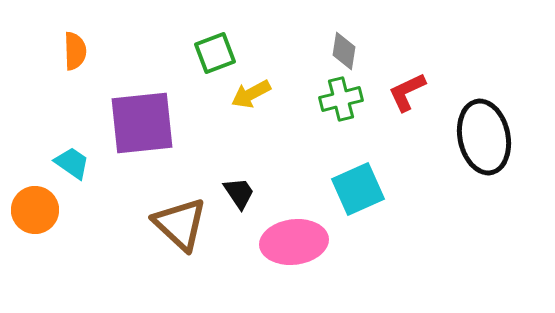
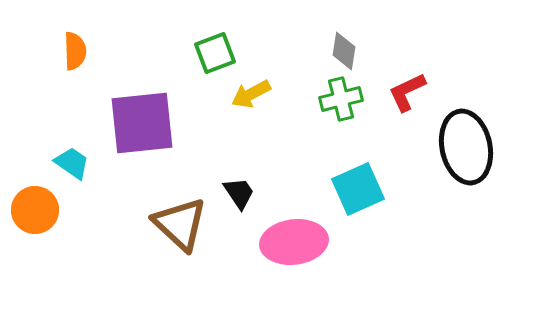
black ellipse: moved 18 px left, 10 px down
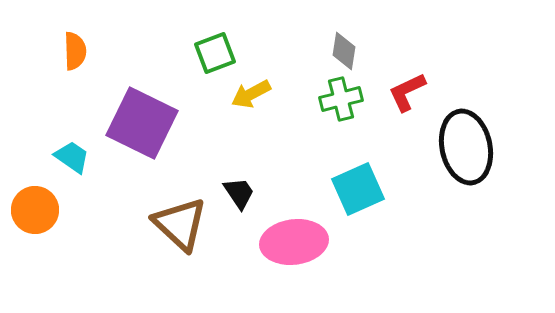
purple square: rotated 32 degrees clockwise
cyan trapezoid: moved 6 px up
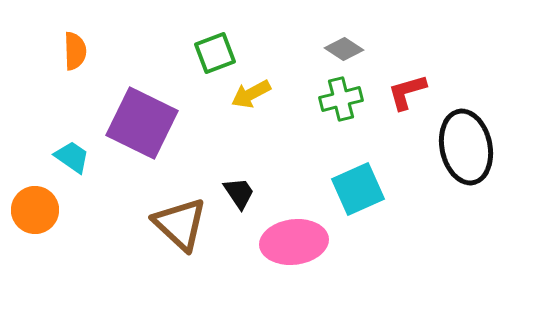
gray diamond: moved 2 px up; rotated 66 degrees counterclockwise
red L-shape: rotated 9 degrees clockwise
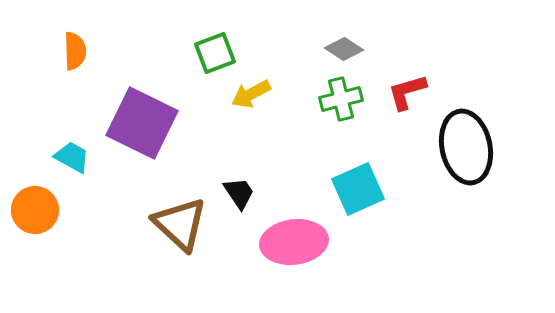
cyan trapezoid: rotated 6 degrees counterclockwise
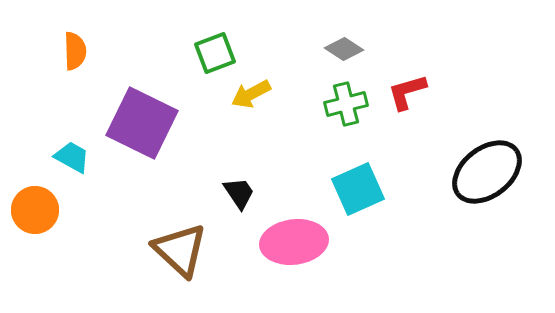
green cross: moved 5 px right, 5 px down
black ellipse: moved 21 px right, 25 px down; rotated 64 degrees clockwise
brown triangle: moved 26 px down
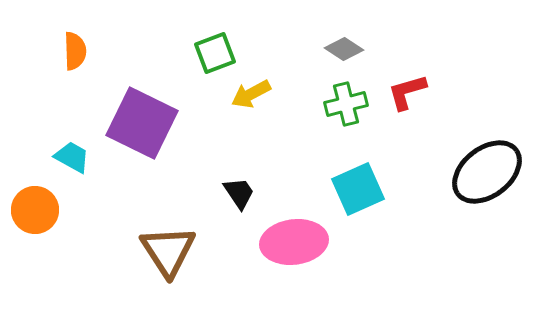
brown triangle: moved 12 px left, 1 px down; rotated 14 degrees clockwise
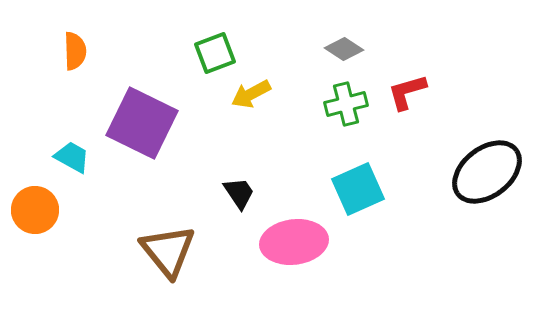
brown triangle: rotated 6 degrees counterclockwise
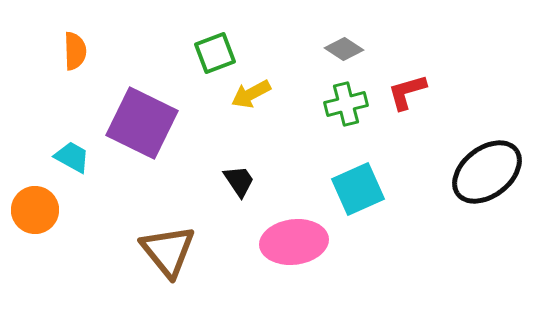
black trapezoid: moved 12 px up
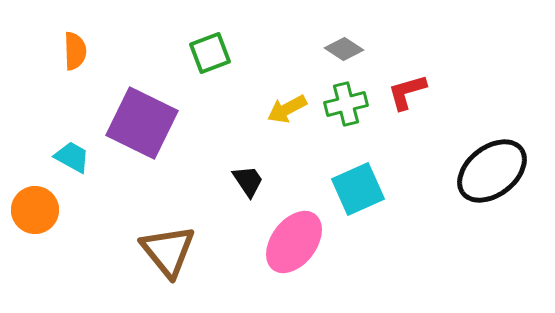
green square: moved 5 px left
yellow arrow: moved 36 px right, 15 px down
black ellipse: moved 5 px right, 1 px up
black trapezoid: moved 9 px right
pink ellipse: rotated 46 degrees counterclockwise
